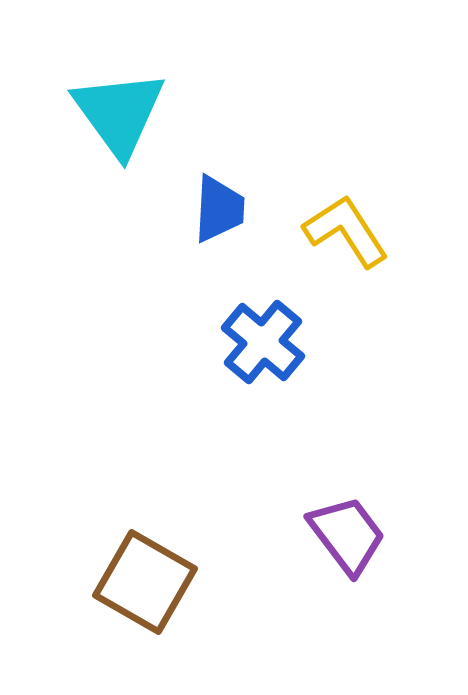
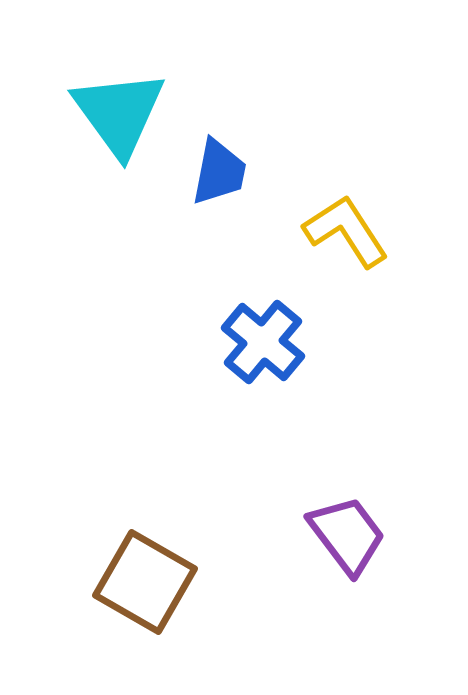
blue trapezoid: moved 37 px up; rotated 8 degrees clockwise
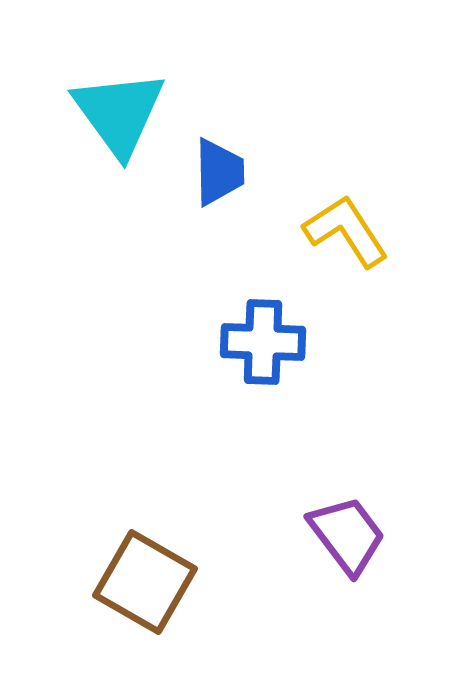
blue trapezoid: rotated 12 degrees counterclockwise
blue cross: rotated 38 degrees counterclockwise
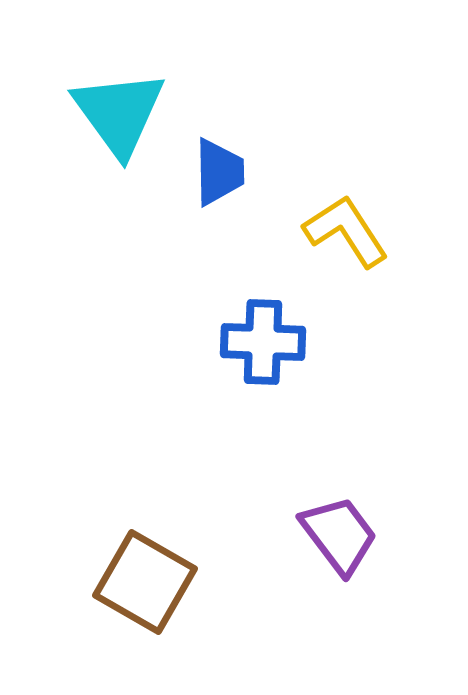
purple trapezoid: moved 8 px left
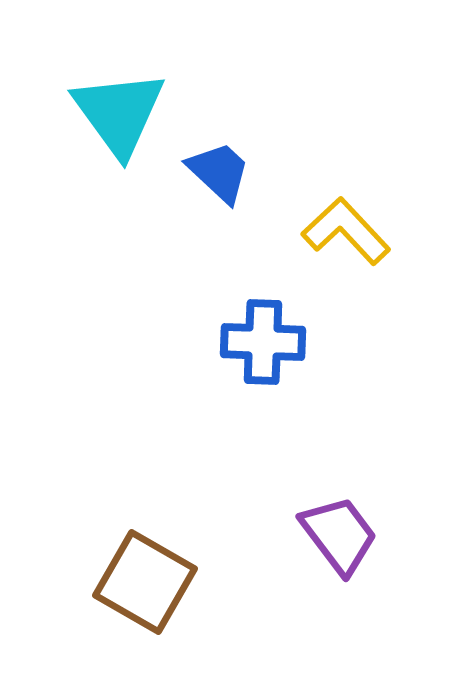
blue trapezoid: rotated 46 degrees counterclockwise
yellow L-shape: rotated 10 degrees counterclockwise
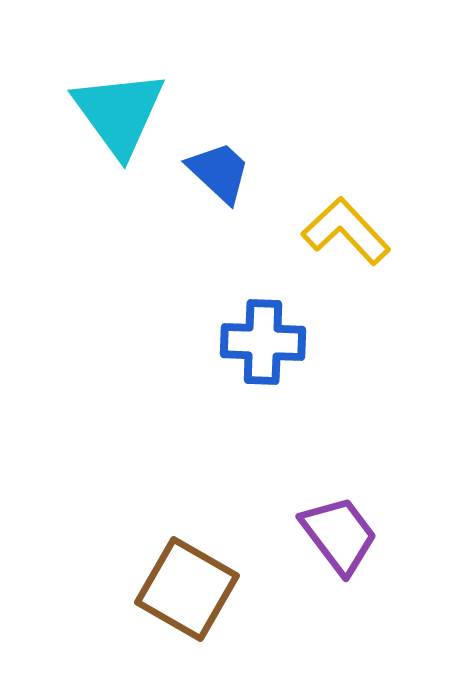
brown square: moved 42 px right, 7 px down
